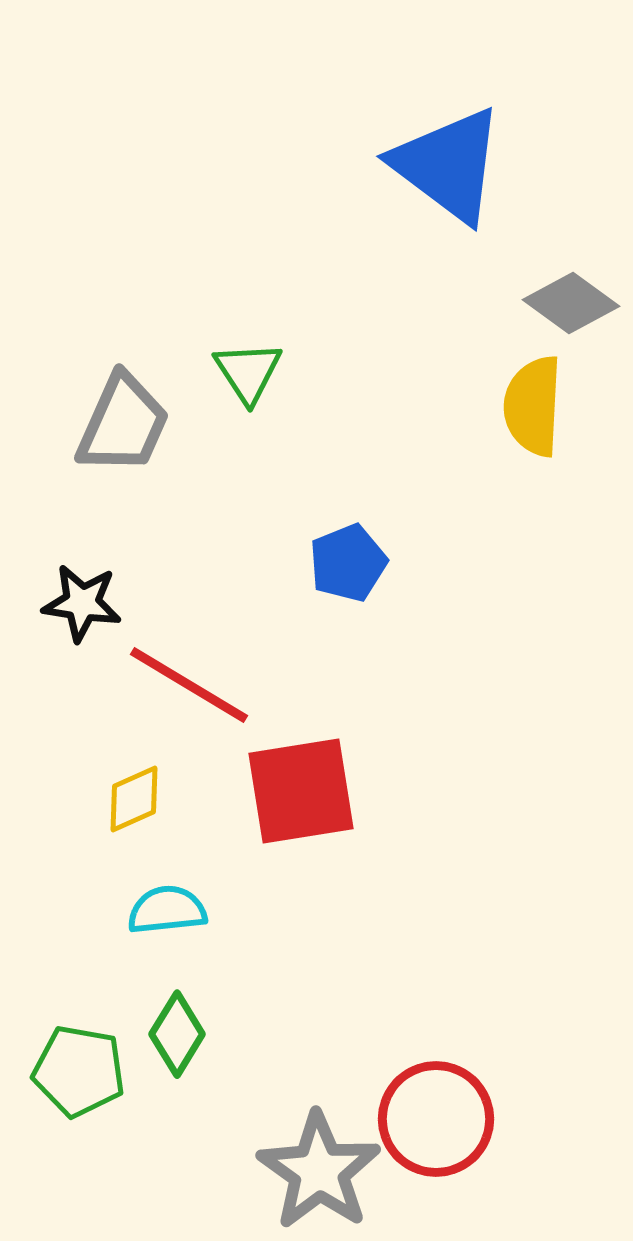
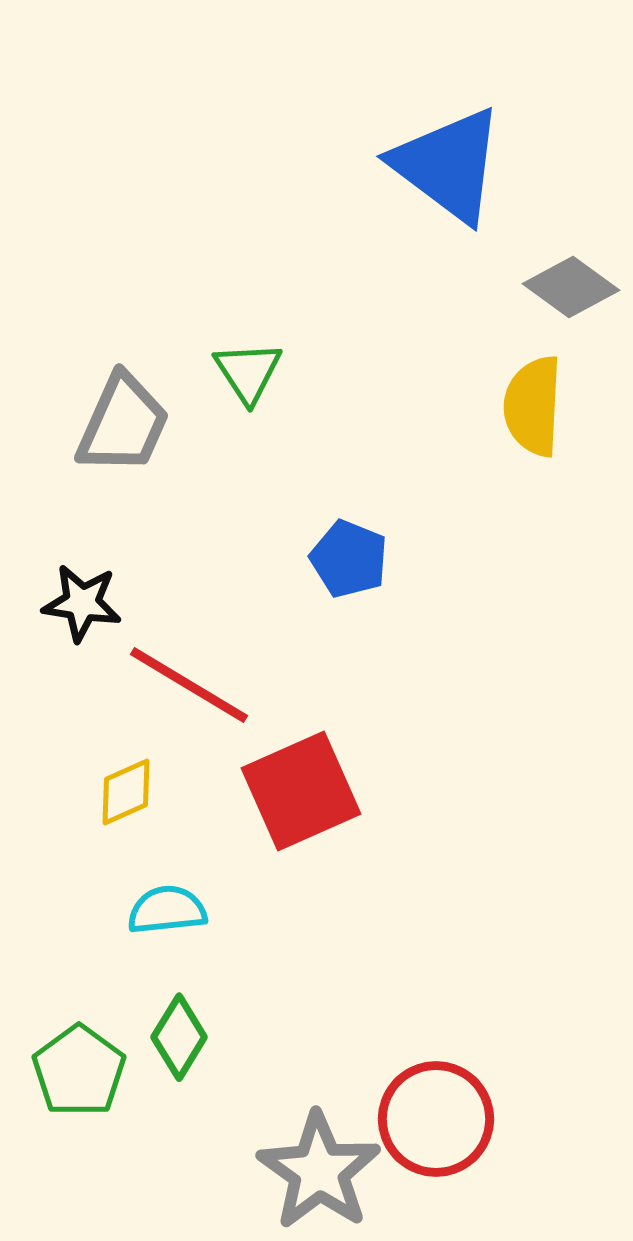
gray diamond: moved 16 px up
blue pentagon: moved 1 px right, 4 px up; rotated 28 degrees counterclockwise
red square: rotated 15 degrees counterclockwise
yellow diamond: moved 8 px left, 7 px up
green diamond: moved 2 px right, 3 px down
green pentagon: rotated 26 degrees clockwise
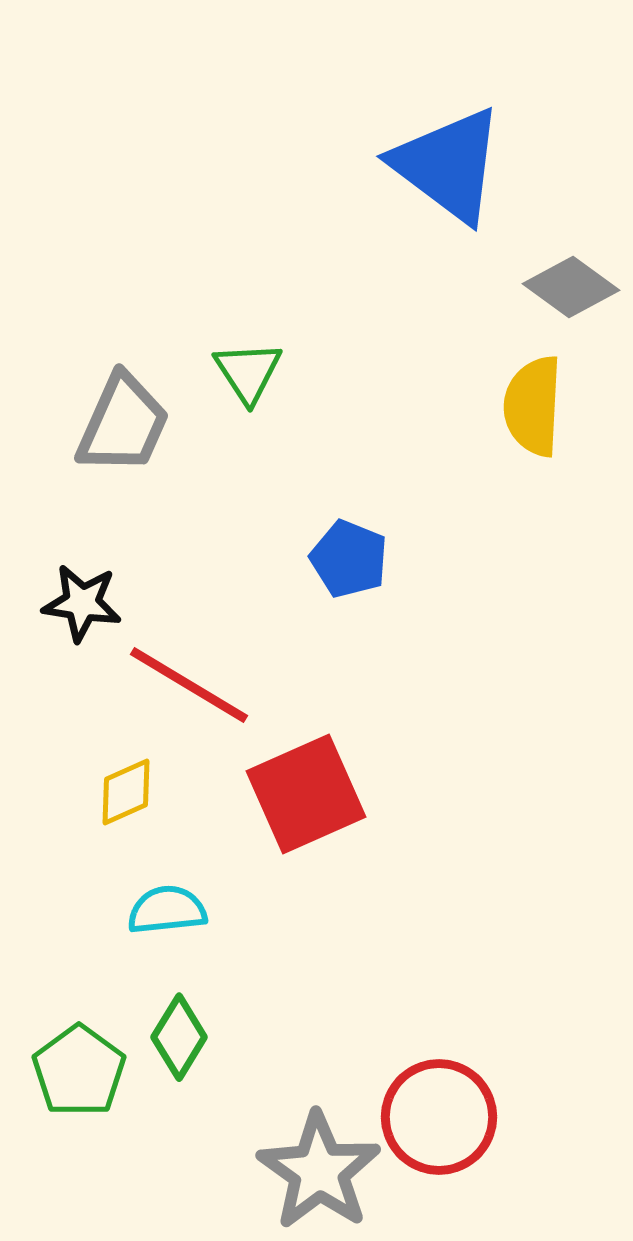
red square: moved 5 px right, 3 px down
red circle: moved 3 px right, 2 px up
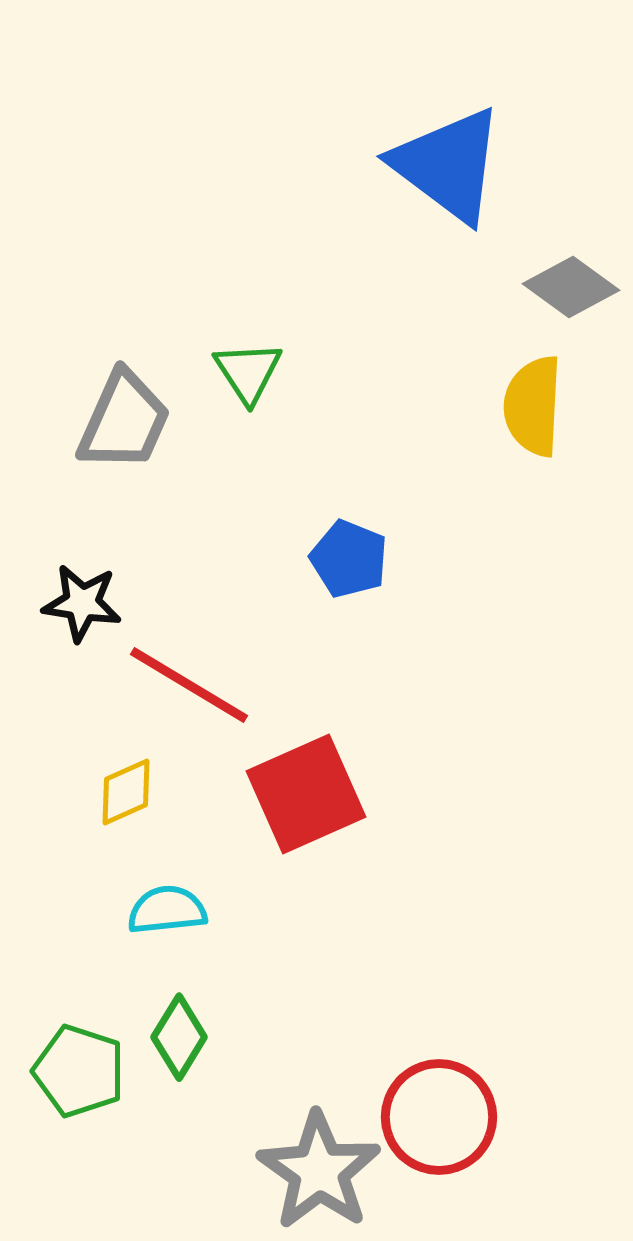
gray trapezoid: moved 1 px right, 3 px up
green pentagon: rotated 18 degrees counterclockwise
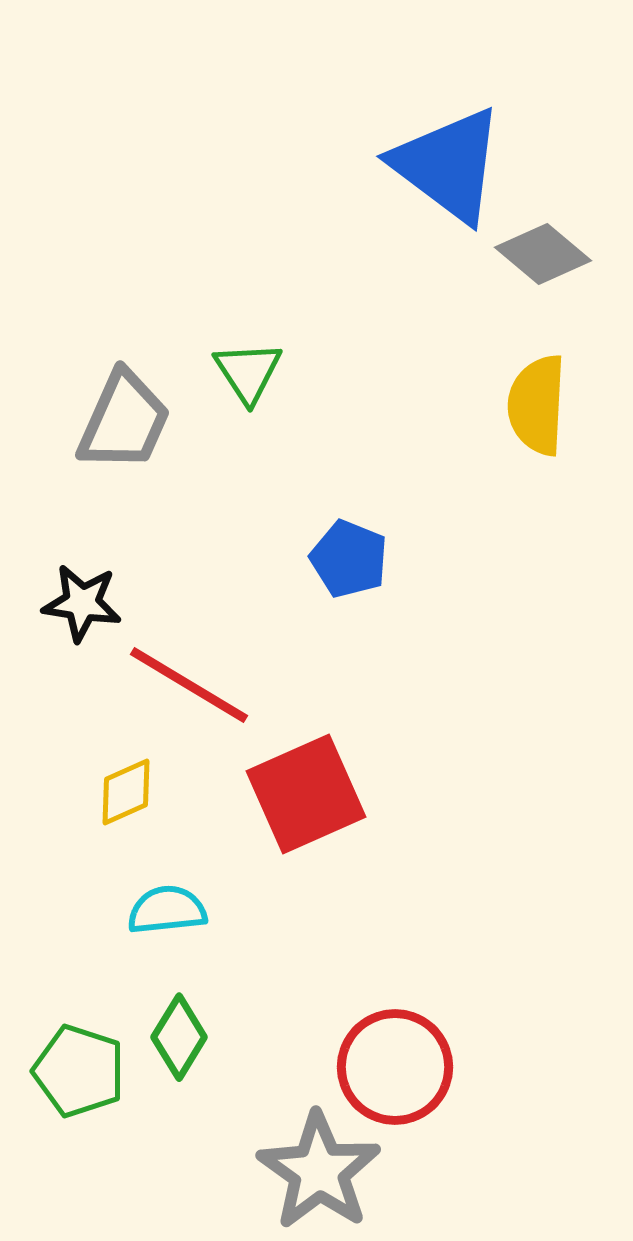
gray diamond: moved 28 px left, 33 px up; rotated 4 degrees clockwise
yellow semicircle: moved 4 px right, 1 px up
red circle: moved 44 px left, 50 px up
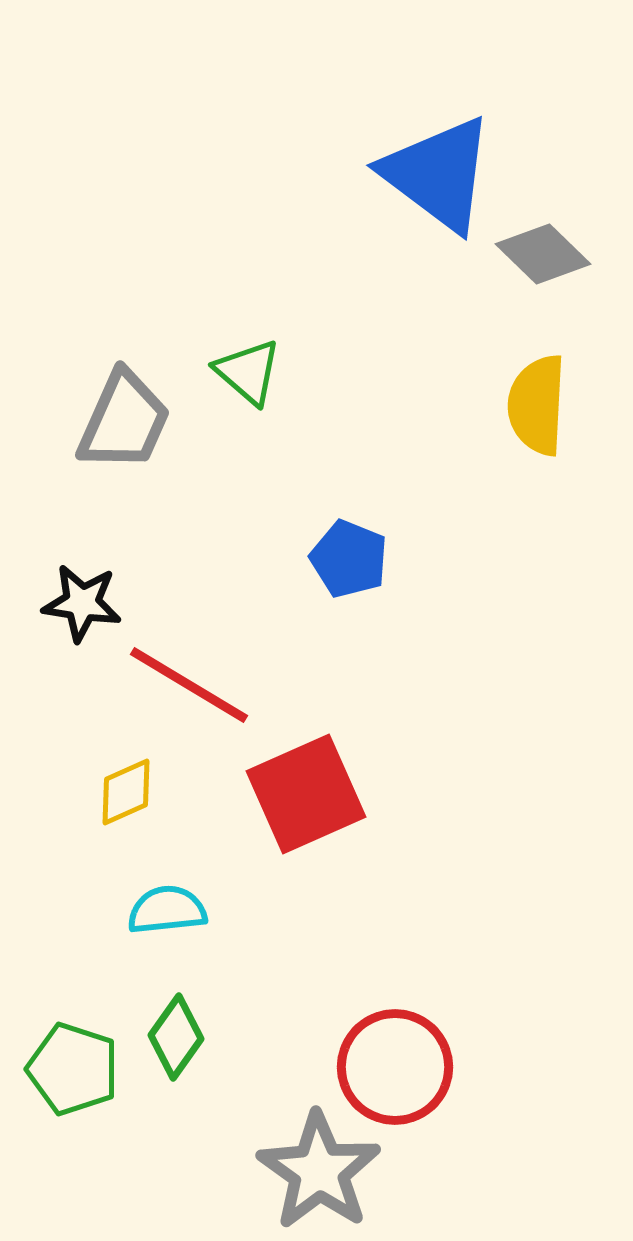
blue triangle: moved 10 px left, 9 px down
gray diamond: rotated 4 degrees clockwise
green triangle: rotated 16 degrees counterclockwise
green diamond: moved 3 px left; rotated 4 degrees clockwise
green pentagon: moved 6 px left, 2 px up
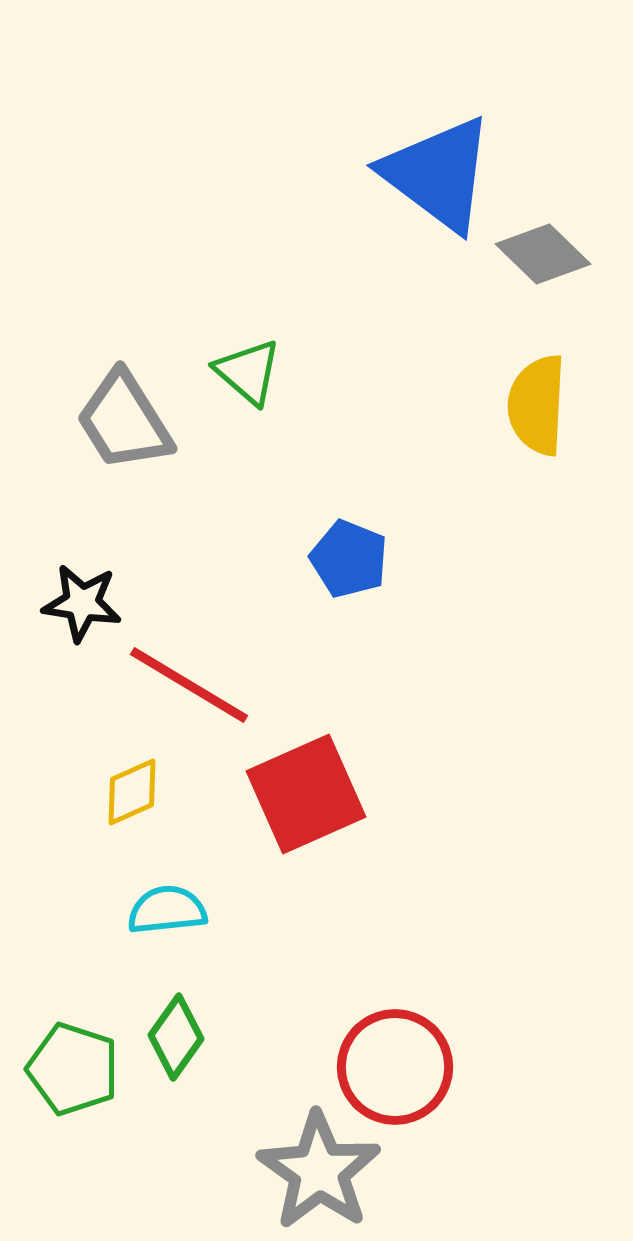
gray trapezoid: rotated 124 degrees clockwise
yellow diamond: moved 6 px right
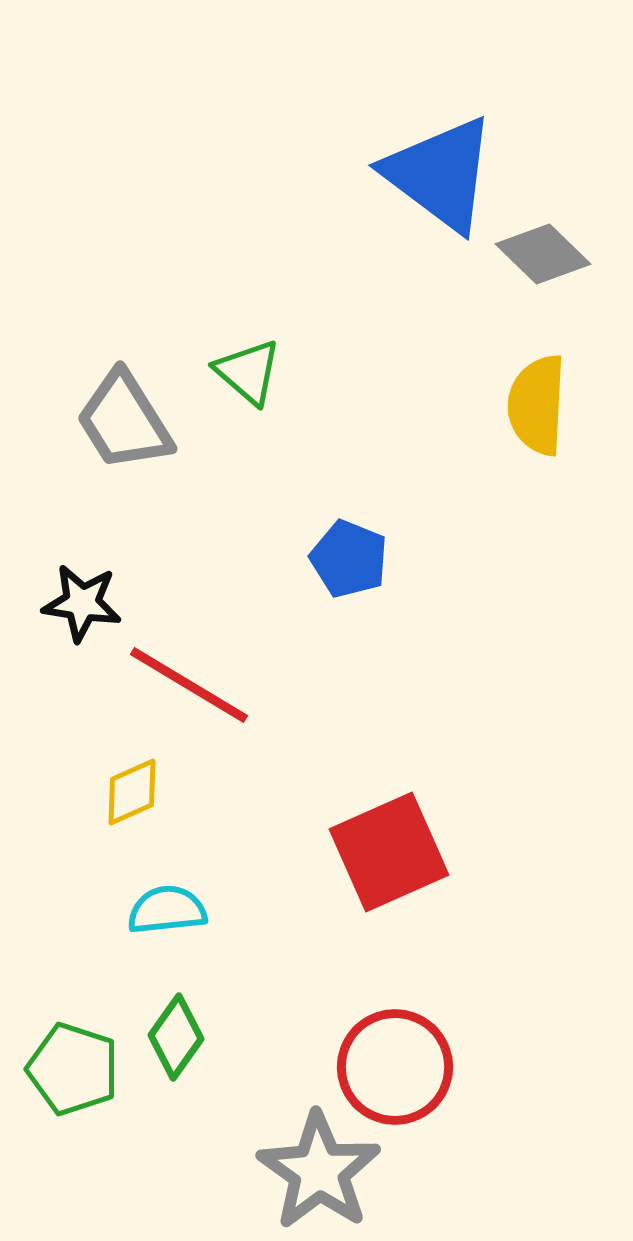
blue triangle: moved 2 px right
red square: moved 83 px right, 58 px down
